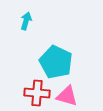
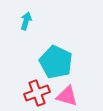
red cross: rotated 25 degrees counterclockwise
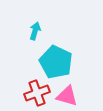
cyan arrow: moved 9 px right, 10 px down
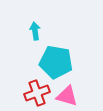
cyan arrow: rotated 24 degrees counterclockwise
cyan pentagon: rotated 16 degrees counterclockwise
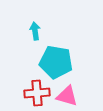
red cross: rotated 15 degrees clockwise
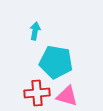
cyan arrow: rotated 18 degrees clockwise
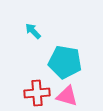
cyan arrow: moved 2 px left; rotated 54 degrees counterclockwise
cyan pentagon: moved 9 px right
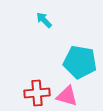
cyan arrow: moved 11 px right, 11 px up
cyan pentagon: moved 15 px right
